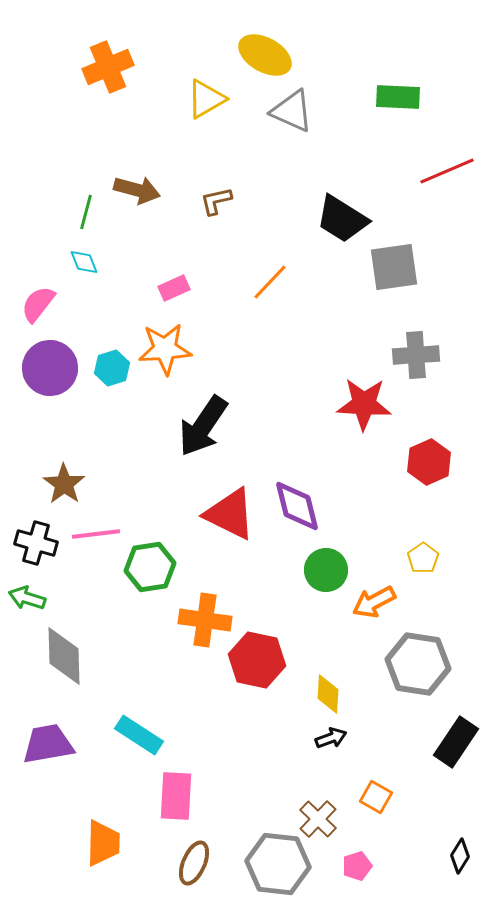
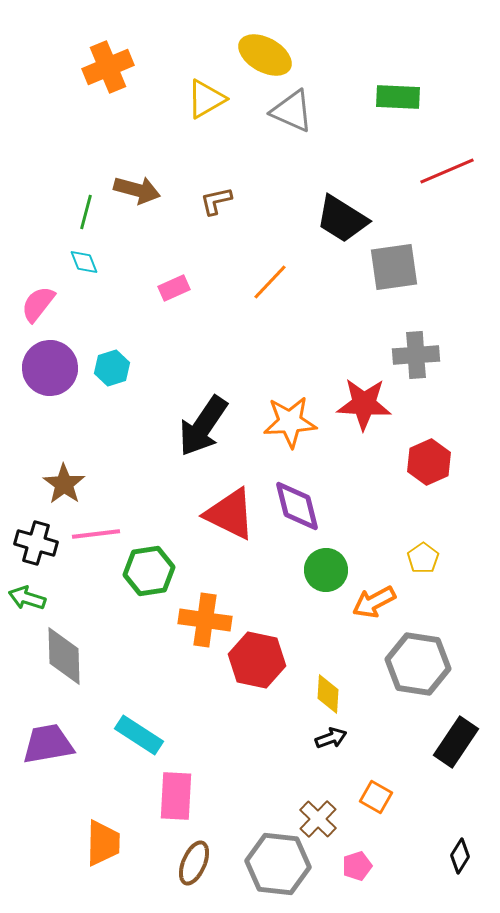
orange star at (165, 349): moved 125 px right, 73 px down
green hexagon at (150, 567): moved 1 px left, 4 px down
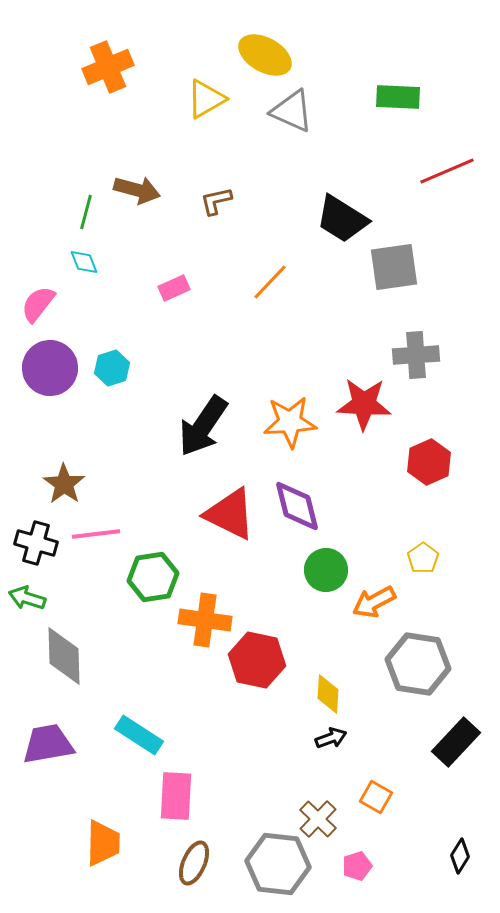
green hexagon at (149, 571): moved 4 px right, 6 px down
black rectangle at (456, 742): rotated 9 degrees clockwise
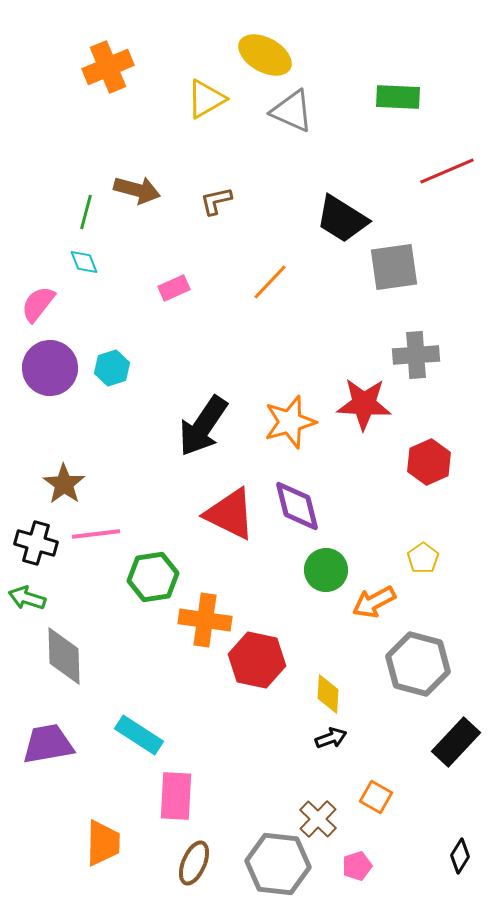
orange star at (290, 422): rotated 12 degrees counterclockwise
gray hexagon at (418, 664): rotated 6 degrees clockwise
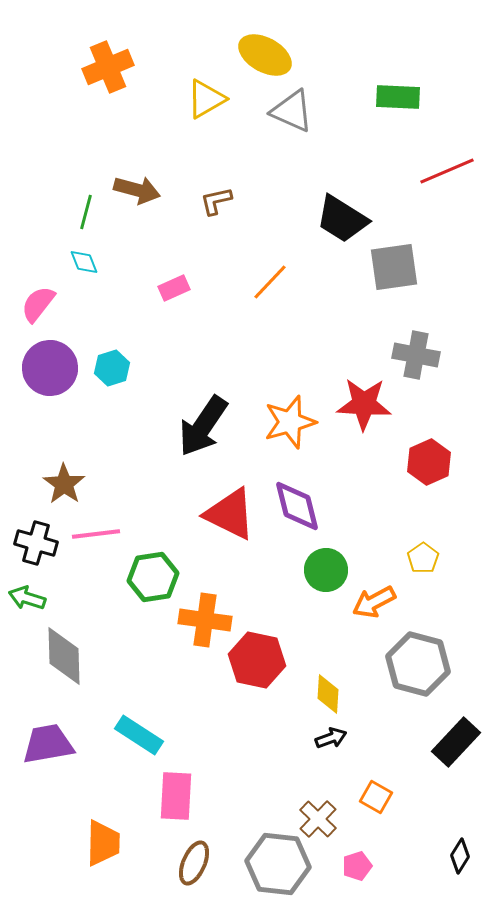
gray cross at (416, 355): rotated 15 degrees clockwise
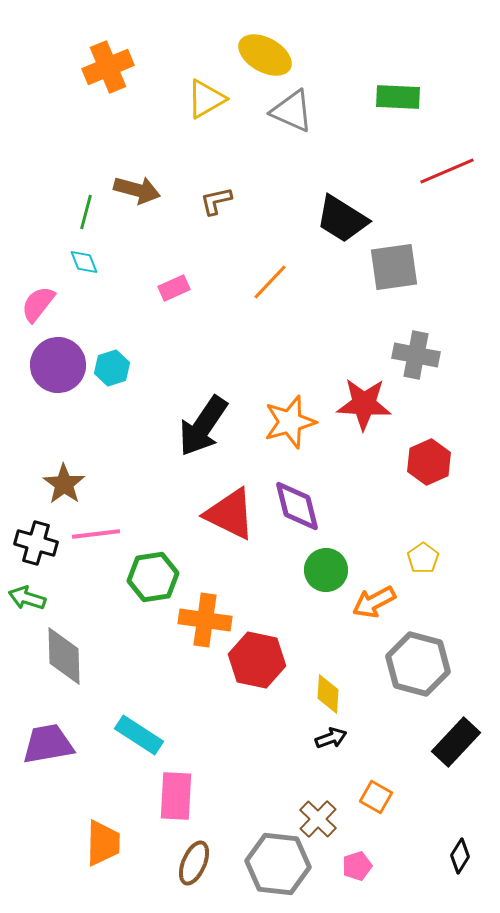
purple circle at (50, 368): moved 8 px right, 3 px up
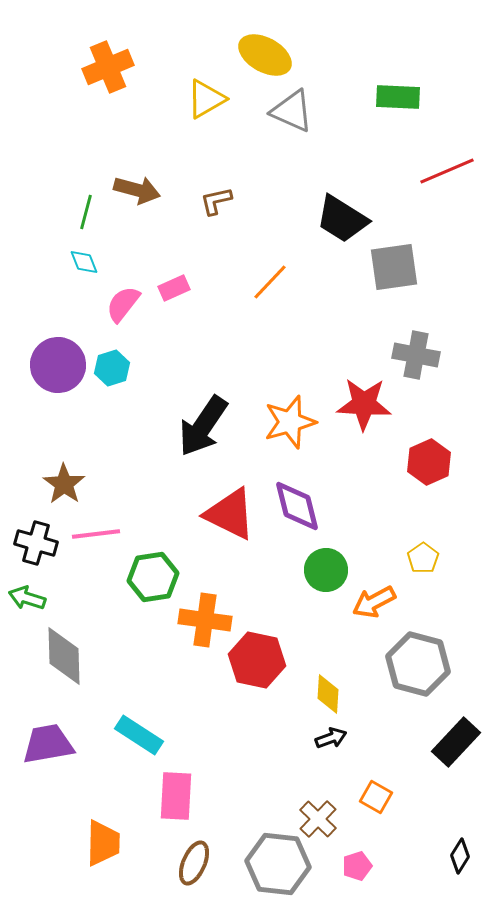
pink semicircle at (38, 304): moved 85 px right
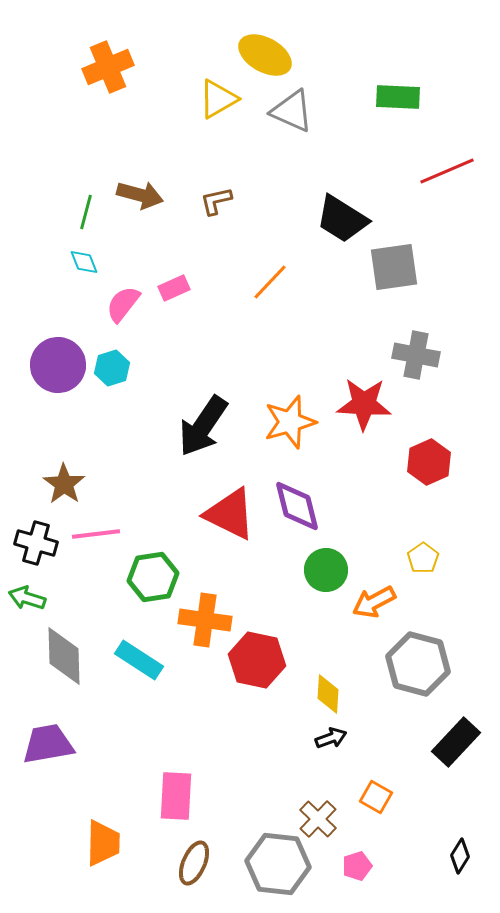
yellow triangle at (206, 99): moved 12 px right
brown arrow at (137, 190): moved 3 px right, 5 px down
cyan rectangle at (139, 735): moved 75 px up
